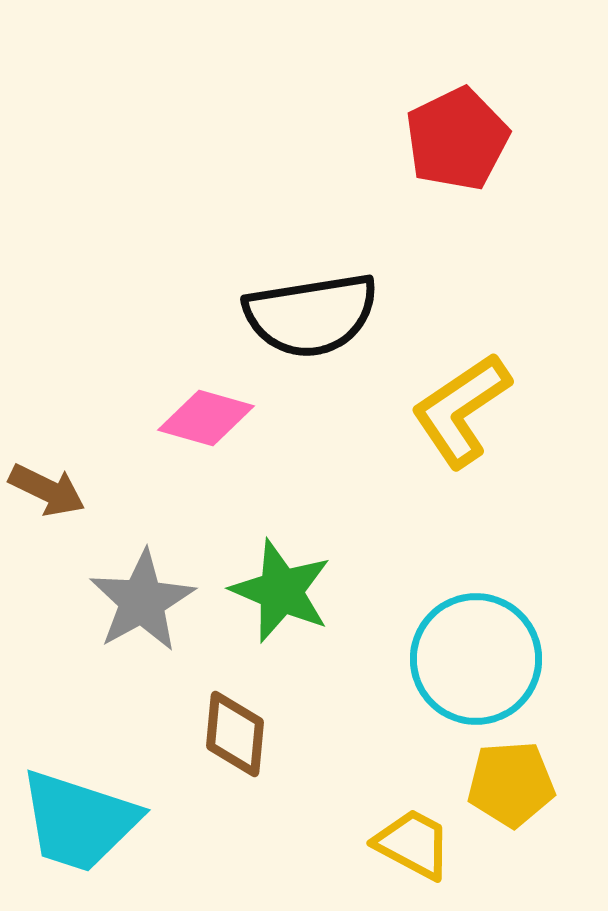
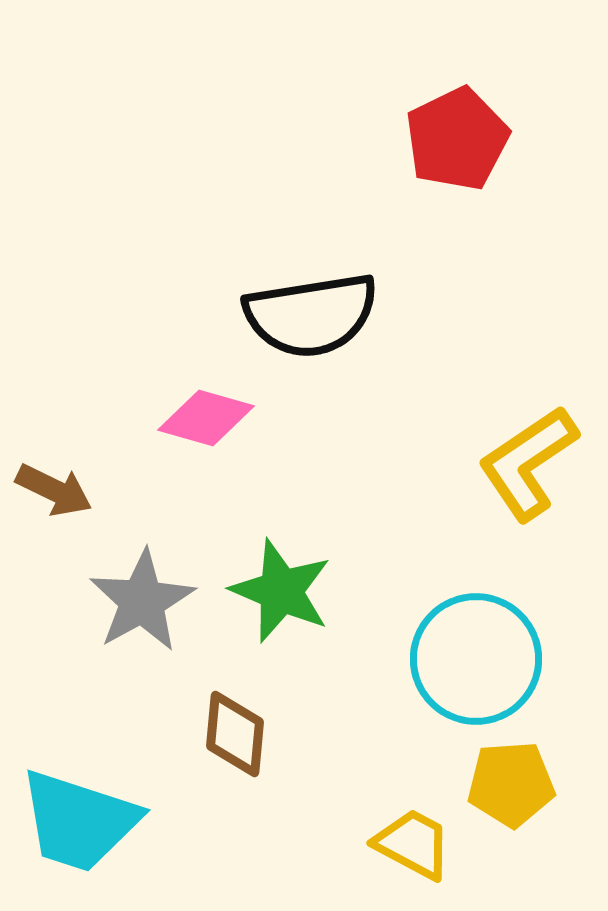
yellow L-shape: moved 67 px right, 53 px down
brown arrow: moved 7 px right
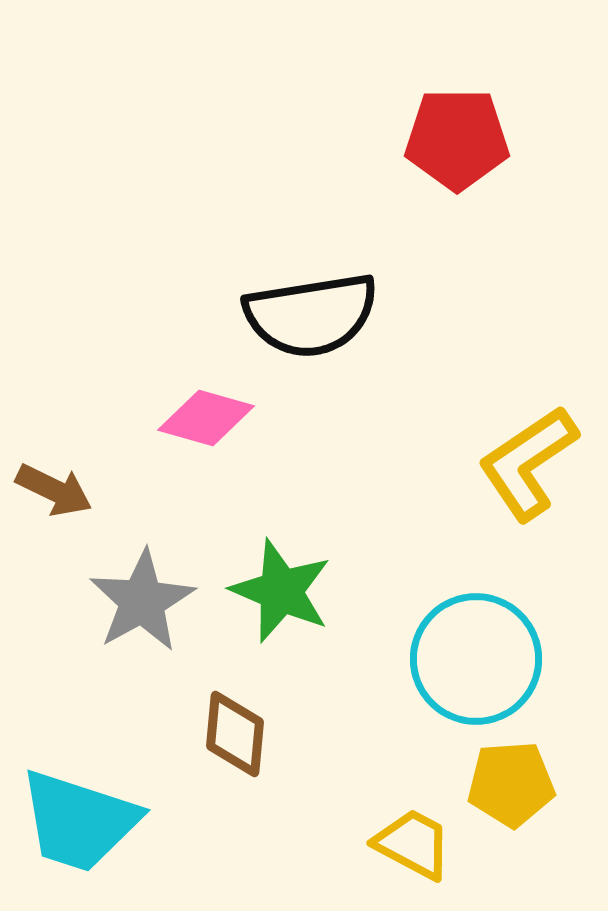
red pentagon: rotated 26 degrees clockwise
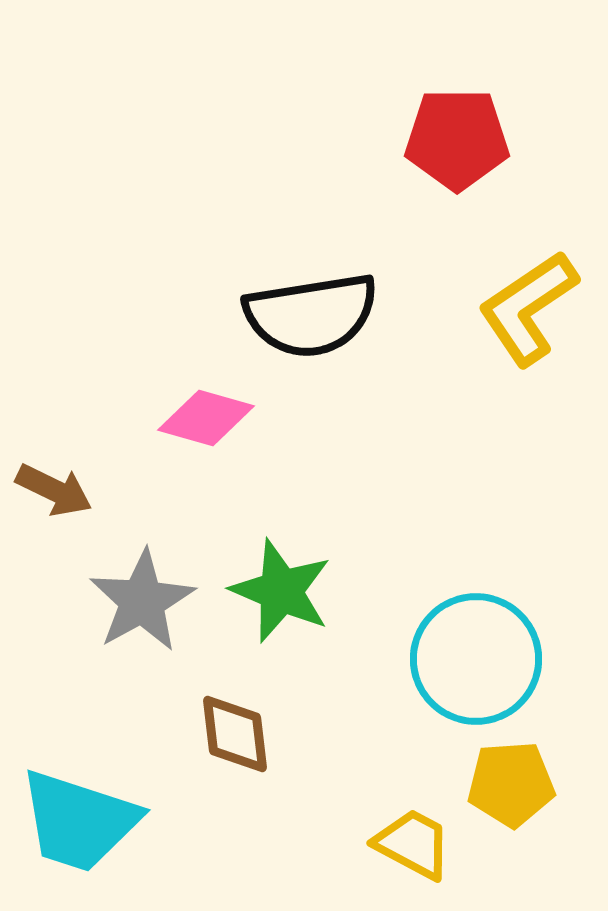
yellow L-shape: moved 155 px up
brown diamond: rotated 12 degrees counterclockwise
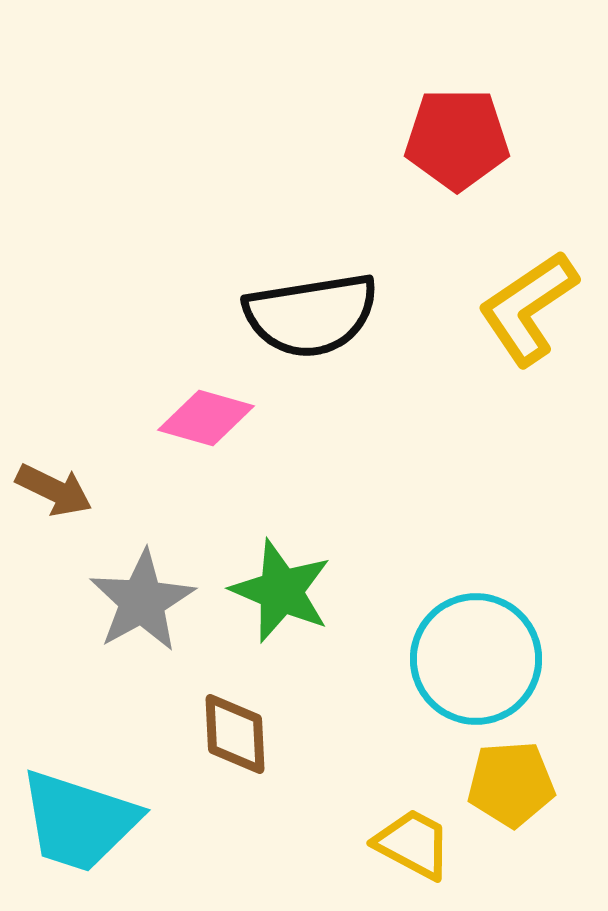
brown diamond: rotated 4 degrees clockwise
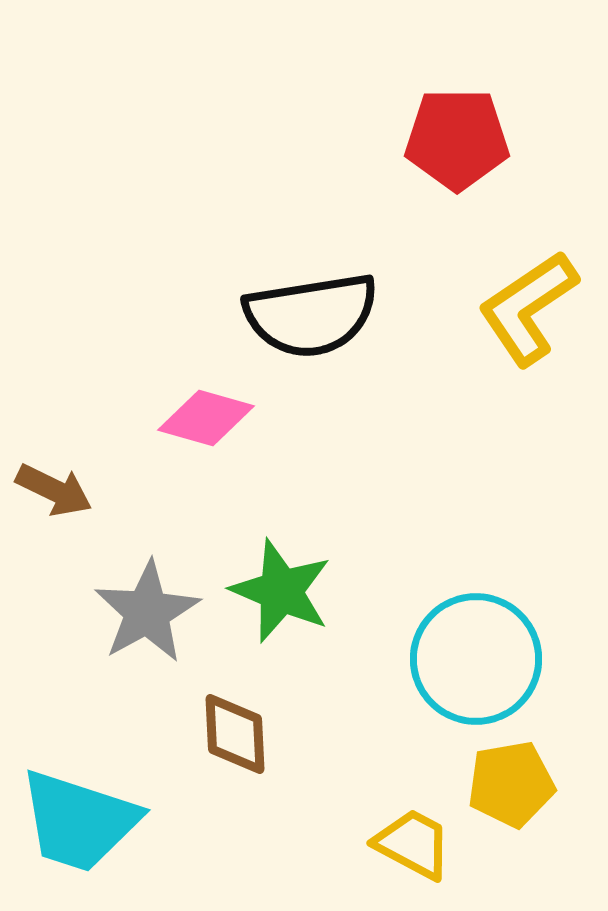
gray star: moved 5 px right, 11 px down
yellow pentagon: rotated 6 degrees counterclockwise
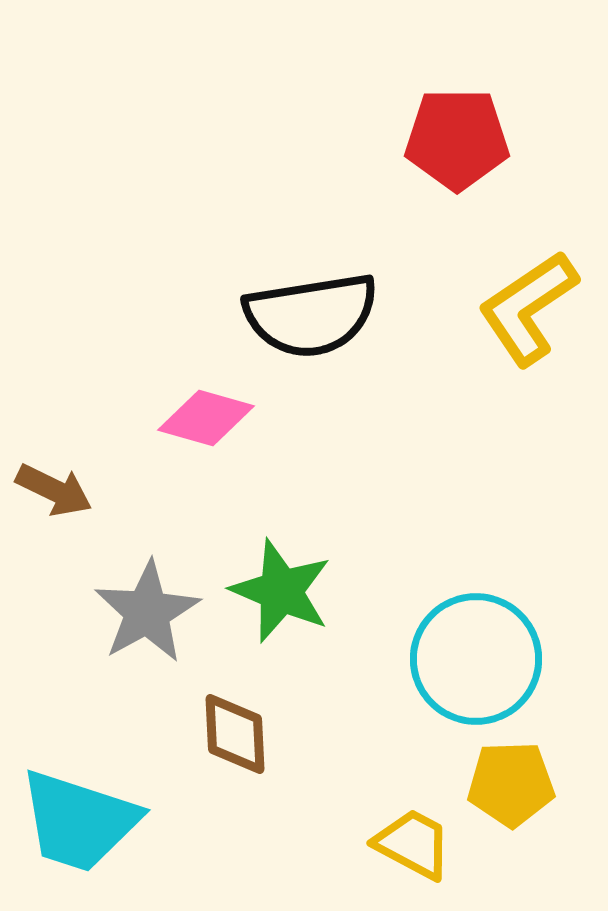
yellow pentagon: rotated 8 degrees clockwise
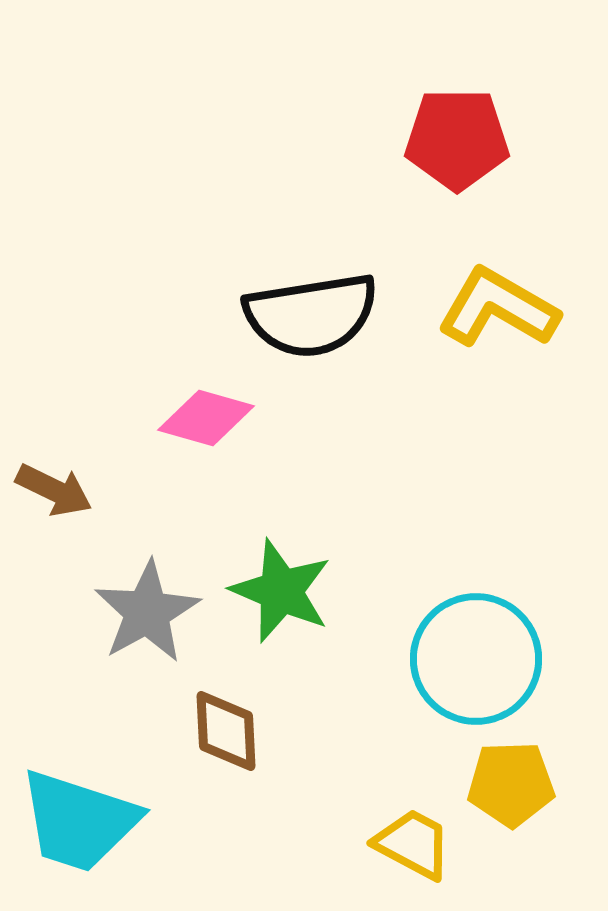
yellow L-shape: moved 30 px left; rotated 64 degrees clockwise
brown diamond: moved 9 px left, 3 px up
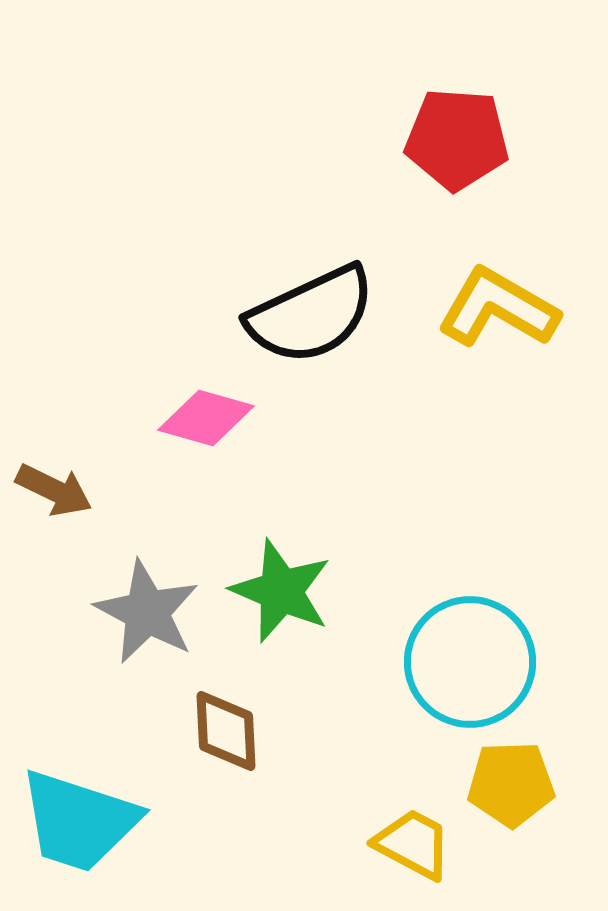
red pentagon: rotated 4 degrees clockwise
black semicircle: rotated 16 degrees counterclockwise
gray star: rotated 15 degrees counterclockwise
cyan circle: moved 6 px left, 3 px down
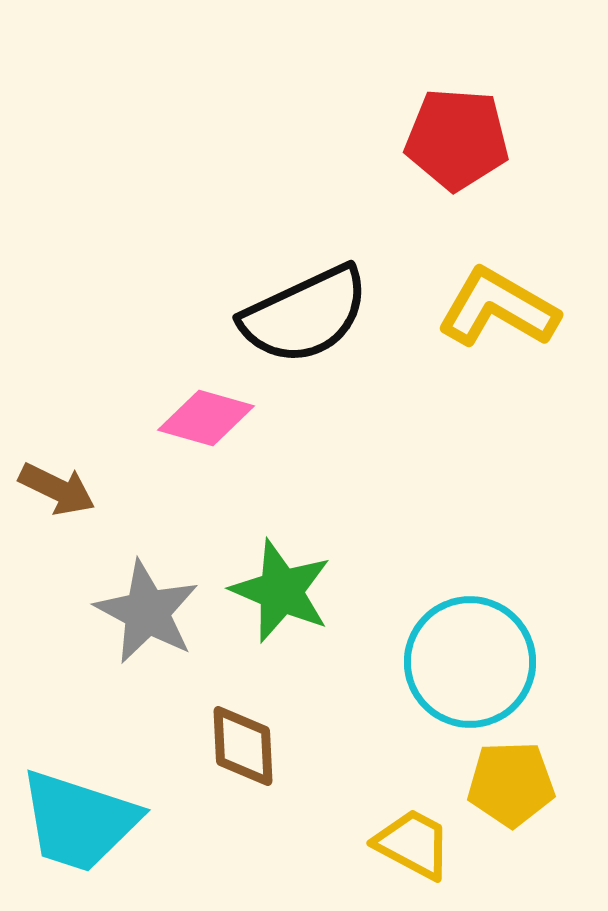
black semicircle: moved 6 px left
brown arrow: moved 3 px right, 1 px up
brown diamond: moved 17 px right, 15 px down
